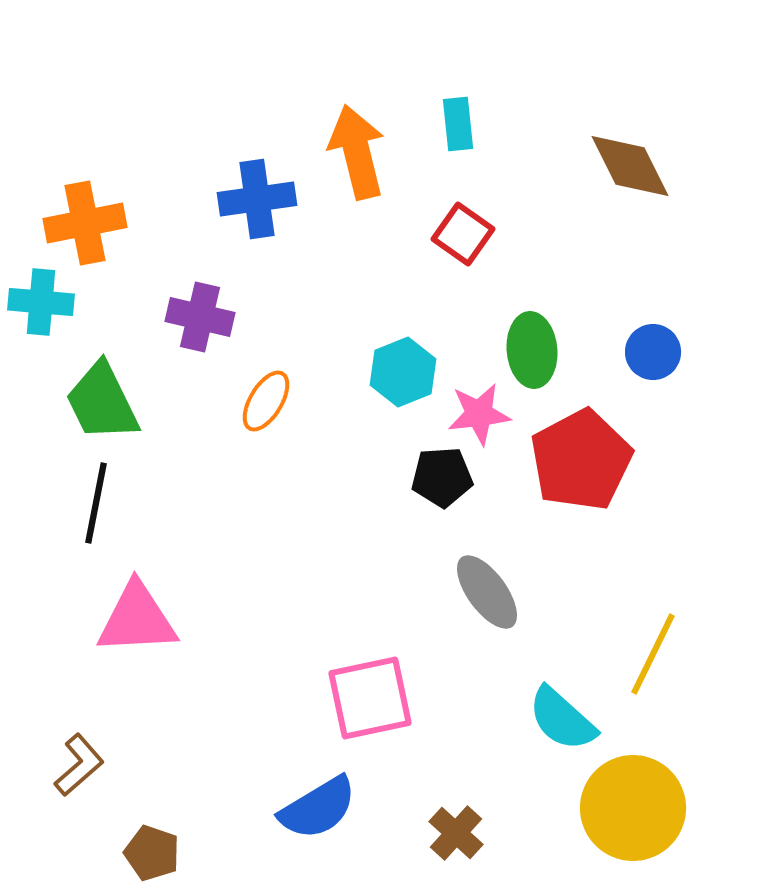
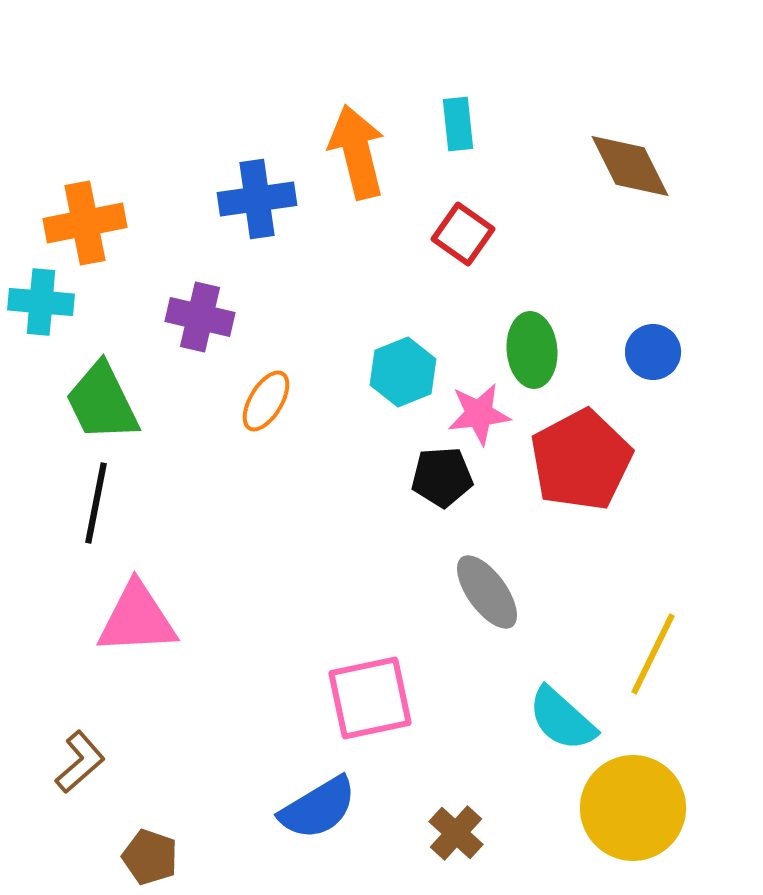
brown L-shape: moved 1 px right, 3 px up
brown pentagon: moved 2 px left, 4 px down
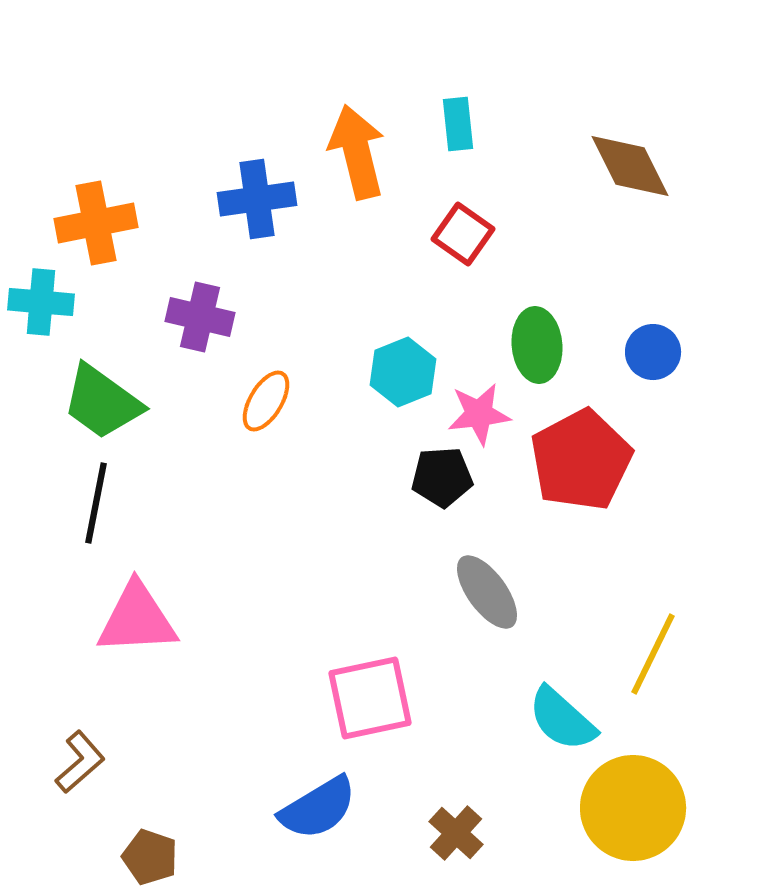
orange cross: moved 11 px right
green ellipse: moved 5 px right, 5 px up
green trapezoid: rotated 28 degrees counterclockwise
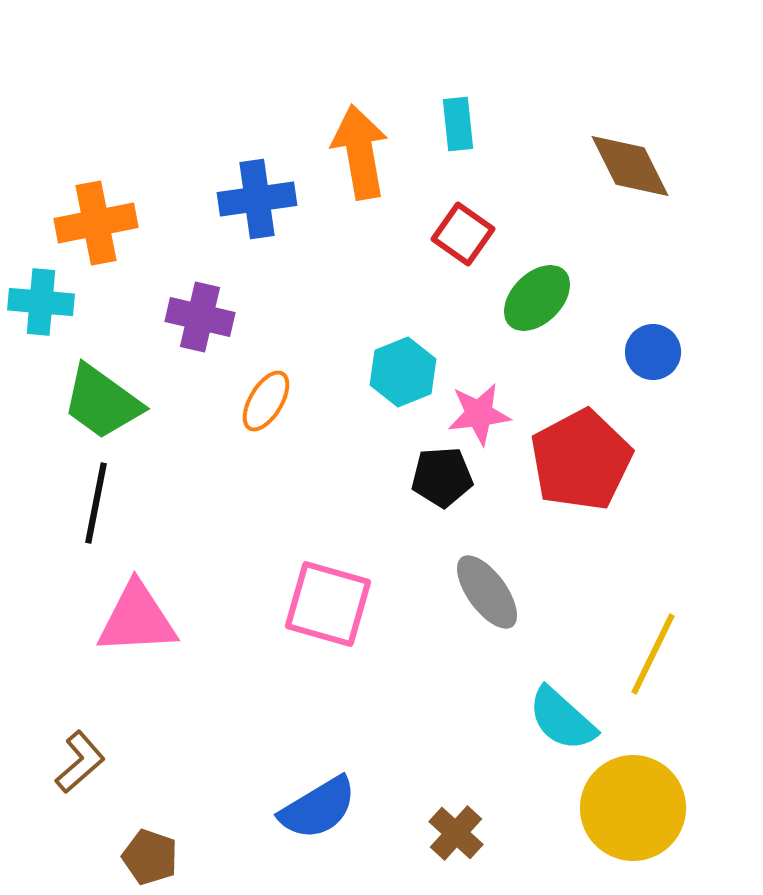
orange arrow: moved 3 px right; rotated 4 degrees clockwise
green ellipse: moved 47 px up; rotated 50 degrees clockwise
pink square: moved 42 px left, 94 px up; rotated 28 degrees clockwise
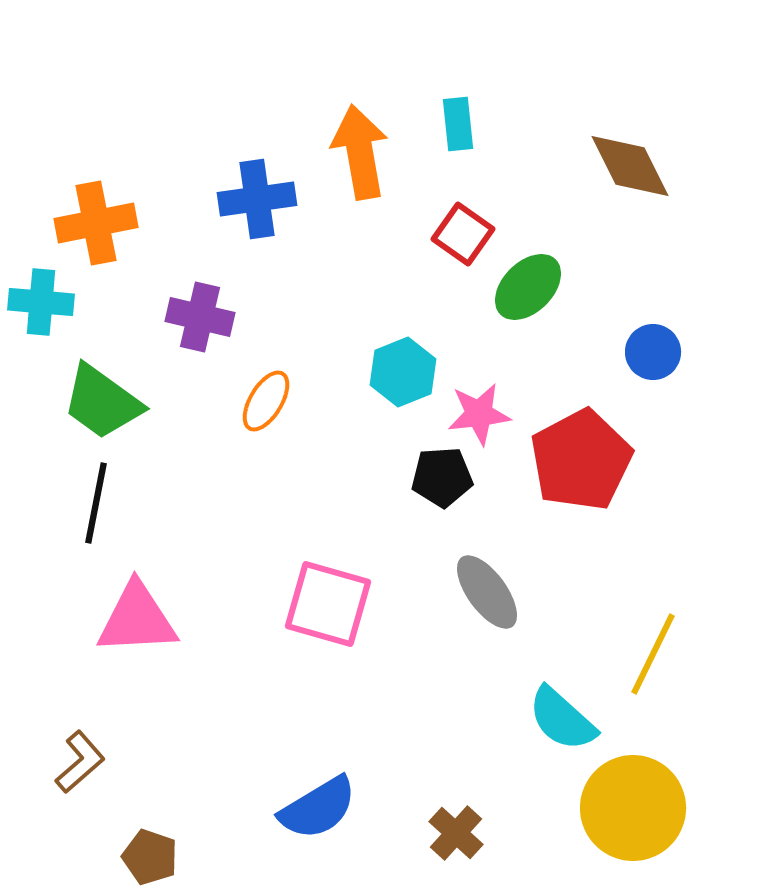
green ellipse: moved 9 px left, 11 px up
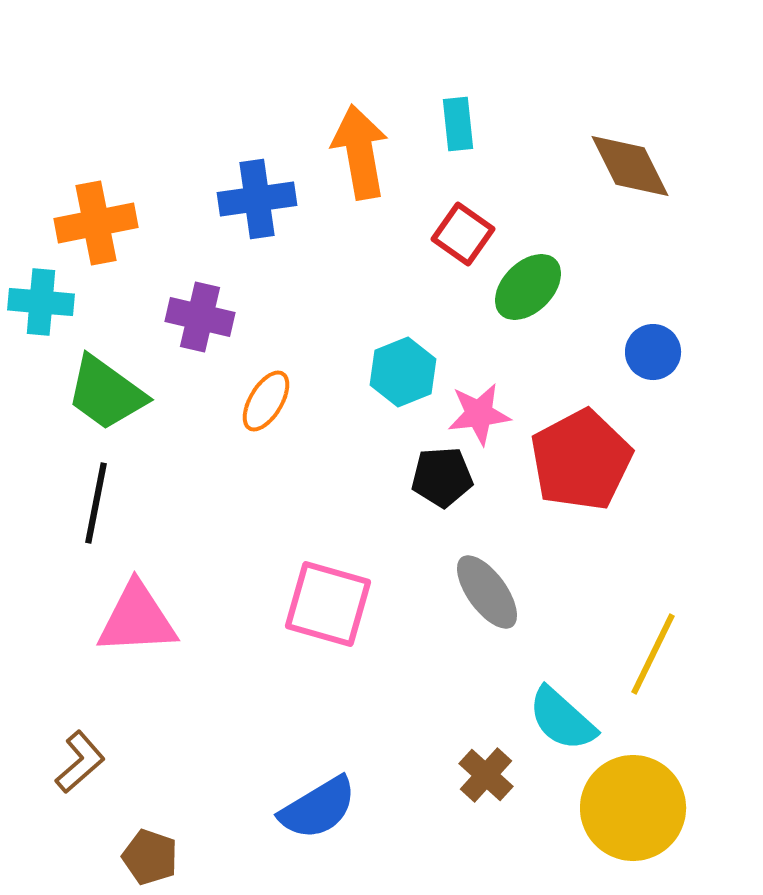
green trapezoid: moved 4 px right, 9 px up
brown cross: moved 30 px right, 58 px up
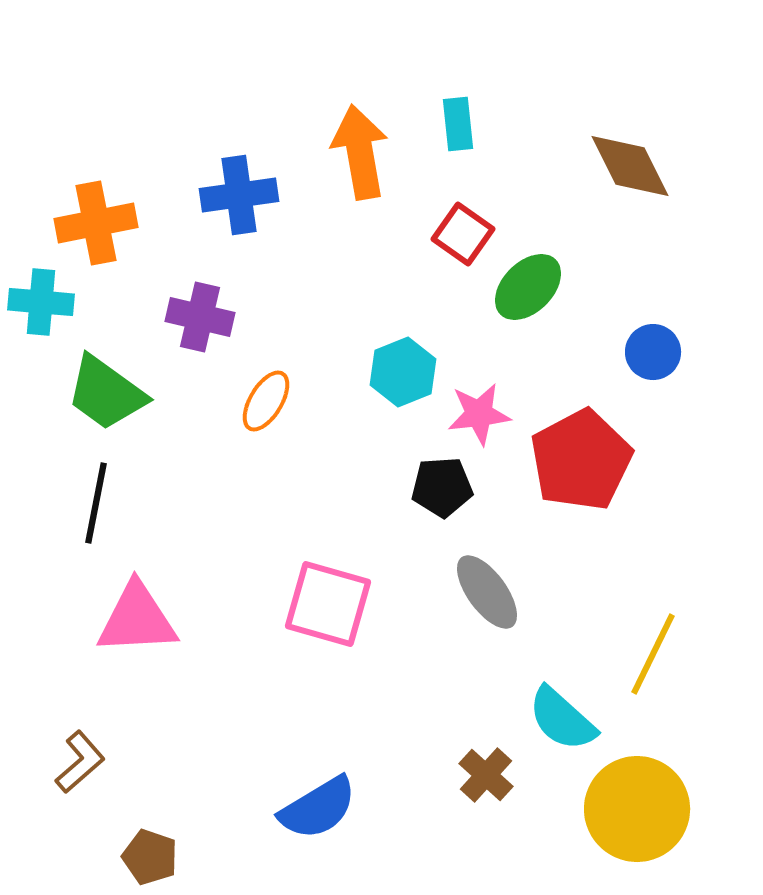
blue cross: moved 18 px left, 4 px up
black pentagon: moved 10 px down
yellow circle: moved 4 px right, 1 px down
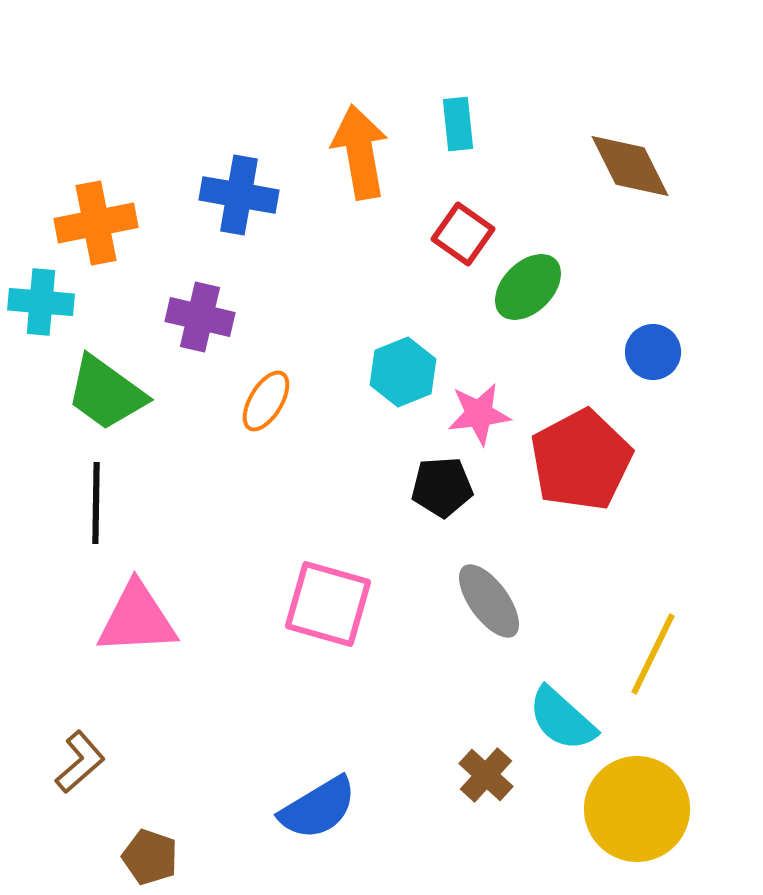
blue cross: rotated 18 degrees clockwise
black line: rotated 10 degrees counterclockwise
gray ellipse: moved 2 px right, 9 px down
